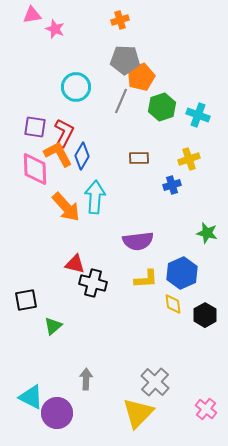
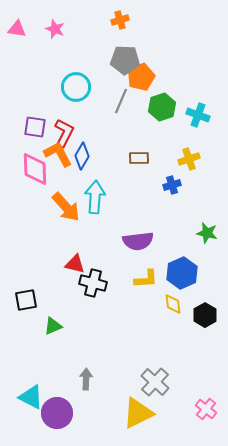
pink triangle: moved 15 px left, 14 px down; rotated 18 degrees clockwise
green triangle: rotated 18 degrees clockwise
yellow triangle: rotated 20 degrees clockwise
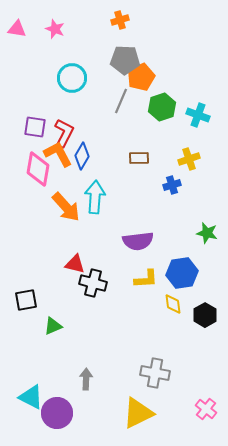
cyan circle: moved 4 px left, 9 px up
pink diamond: moved 3 px right; rotated 12 degrees clockwise
blue hexagon: rotated 16 degrees clockwise
gray cross: moved 9 px up; rotated 32 degrees counterclockwise
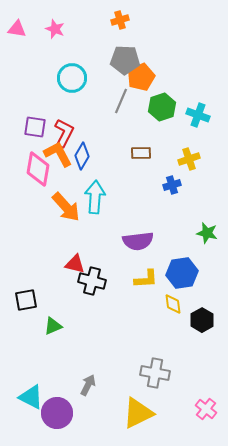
brown rectangle: moved 2 px right, 5 px up
black cross: moved 1 px left, 2 px up
black hexagon: moved 3 px left, 5 px down
gray arrow: moved 2 px right, 6 px down; rotated 25 degrees clockwise
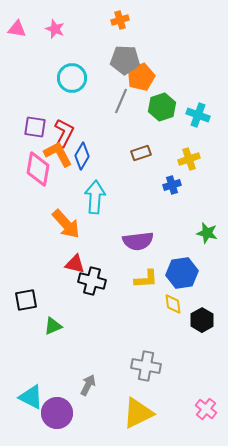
brown rectangle: rotated 18 degrees counterclockwise
orange arrow: moved 17 px down
gray cross: moved 9 px left, 7 px up
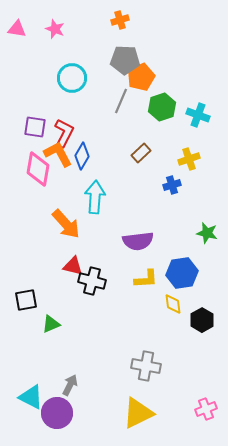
brown rectangle: rotated 24 degrees counterclockwise
red triangle: moved 2 px left, 2 px down
green triangle: moved 2 px left, 2 px up
gray arrow: moved 18 px left
pink cross: rotated 30 degrees clockwise
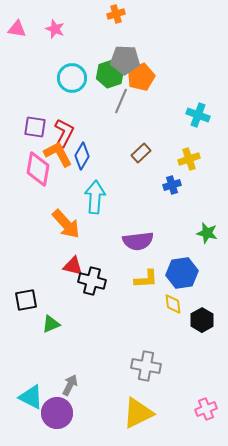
orange cross: moved 4 px left, 6 px up
green hexagon: moved 52 px left, 33 px up
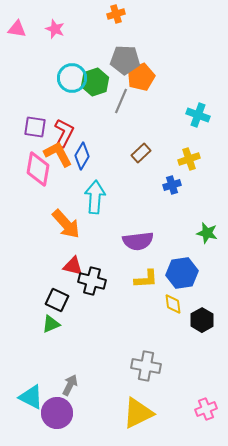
green hexagon: moved 15 px left, 8 px down
black square: moved 31 px right; rotated 35 degrees clockwise
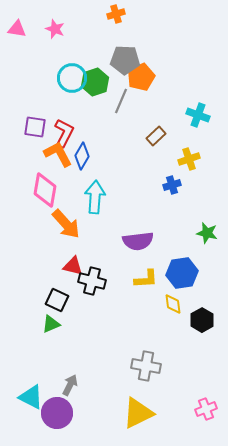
brown rectangle: moved 15 px right, 17 px up
pink diamond: moved 7 px right, 21 px down
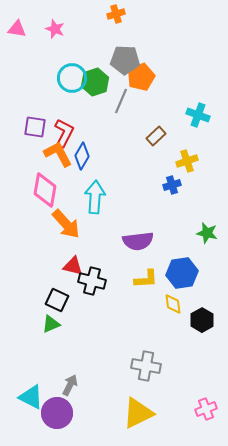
yellow cross: moved 2 px left, 2 px down
